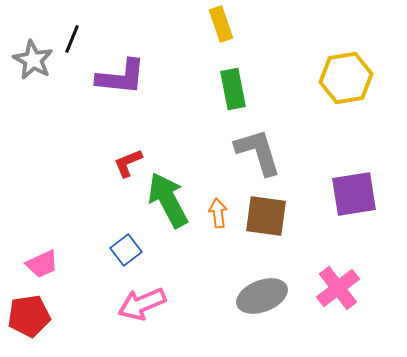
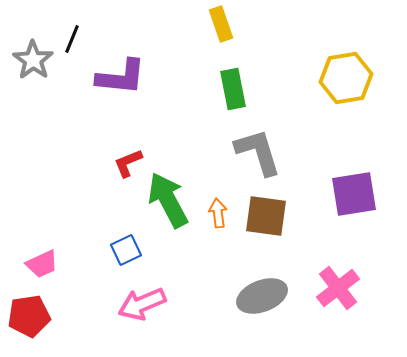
gray star: rotated 6 degrees clockwise
blue square: rotated 12 degrees clockwise
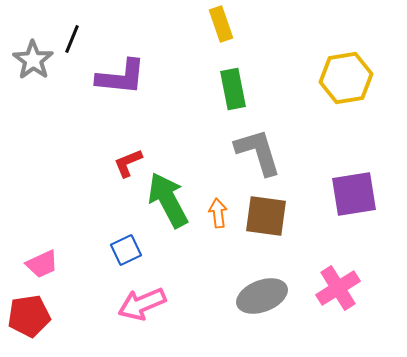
pink cross: rotated 6 degrees clockwise
